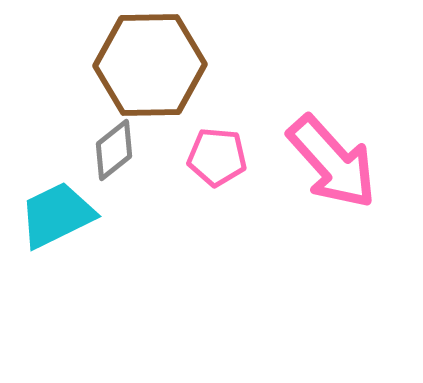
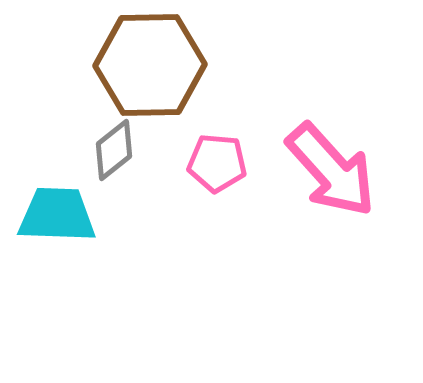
pink pentagon: moved 6 px down
pink arrow: moved 1 px left, 8 px down
cyan trapezoid: rotated 28 degrees clockwise
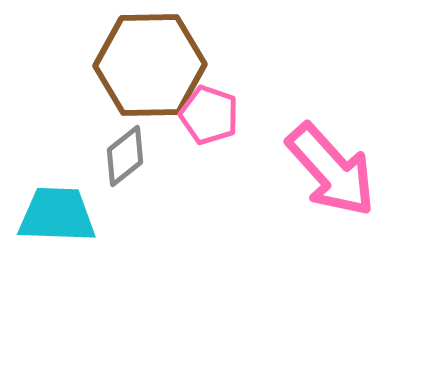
gray diamond: moved 11 px right, 6 px down
pink pentagon: moved 8 px left, 48 px up; rotated 14 degrees clockwise
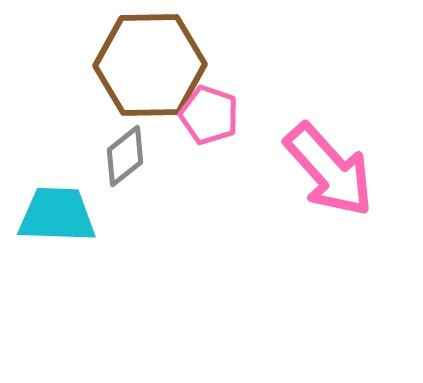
pink arrow: moved 2 px left
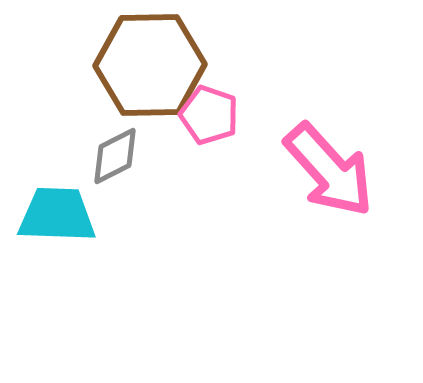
gray diamond: moved 10 px left; rotated 12 degrees clockwise
